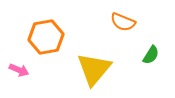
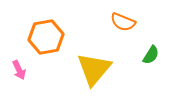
pink arrow: rotated 42 degrees clockwise
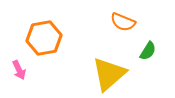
orange hexagon: moved 2 px left, 1 px down
green semicircle: moved 3 px left, 4 px up
yellow triangle: moved 15 px right, 5 px down; rotated 9 degrees clockwise
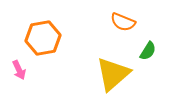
orange hexagon: moved 1 px left
yellow triangle: moved 4 px right
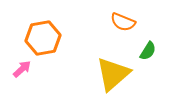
pink arrow: moved 3 px right, 1 px up; rotated 108 degrees counterclockwise
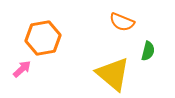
orange semicircle: moved 1 px left
green semicircle: rotated 18 degrees counterclockwise
yellow triangle: rotated 39 degrees counterclockwise
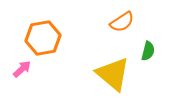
orange semicircle: rotated 55 degrees counterclockwise
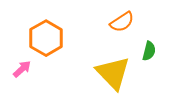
orange hexagon: moved 3 px right; rotated 20 degrees counterclockwise
green semicircle: moved 1 px right
yellow triangle: moved 1 px up; rotated 6 degrees clockwise
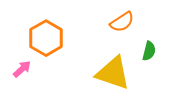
yellow triangle: rotated 27 degrees counterclockwise
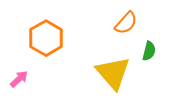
orange semicircle: moved 4 px right, 1 px down; rotated 15 degrees counterclockwise
pink arrow: moved 3 px left, 10 px down
yellow triangle: rotated 30 degrees clockwise
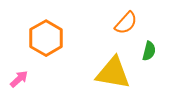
yellow triangle: rotated 39 degrees counterclockwise
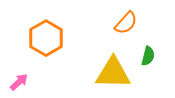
green semicircle: moved 1 px left, 5 px down
yellow triangle: rotated 9 degrees counterclockwise
pink arrow: moved 3 px down
